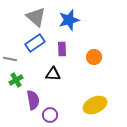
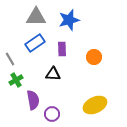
gray triangle: rotated 40 degrees counterclockwise
gray line: rotated 48 degrees clockwise
purple circle: moved 2 px right, 1 px up
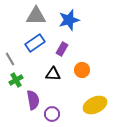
gray triangle: moved 1 px up
purple rectangle: rotated 32 degrees clockwise
orange circle: moved 12 px left, 13 px down
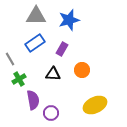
green cross: moved 3 px right, 1 px up
purple circle: moved 1 px left, 1 px up
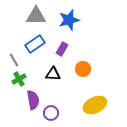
blue rectangle: moved 1 px down
gray line: moved 4 px right, 1 px down
orange circle: moved 1 px right, 1 px up
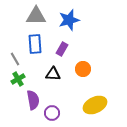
blue rectangle: rotated 60 degrees counterclockwise
gray line: moved 1 px right, 1 px up
green cross: moved 1 px left
purple circle: moved 1 px right
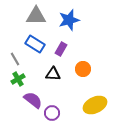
blue rectangle: rotated 54 degrees counterclockwise
purple rectangle: moved 1 px left
purple semicircle: rotated 42 degrees counterclockwise
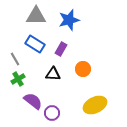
purple semicircle: moved 1 px down
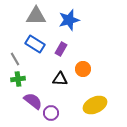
black triangle: moved 7 px right, 5 px down
green cross: rotated 24 degrees clockwise
purple circle: moved 1 px left
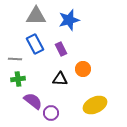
blue rectangle: rotated 30 degrees clockwise
purple rectangle: rotated 56 degrees counterclockwise
gray line: rotated 56 degrees counterclockwise
